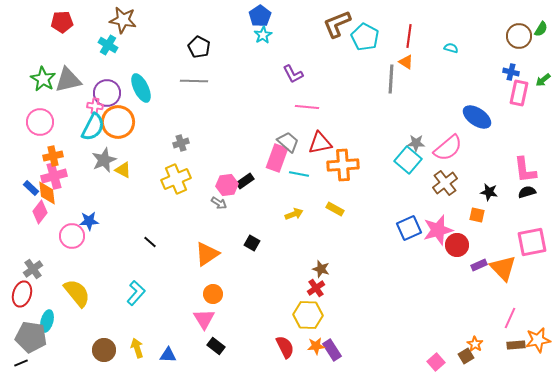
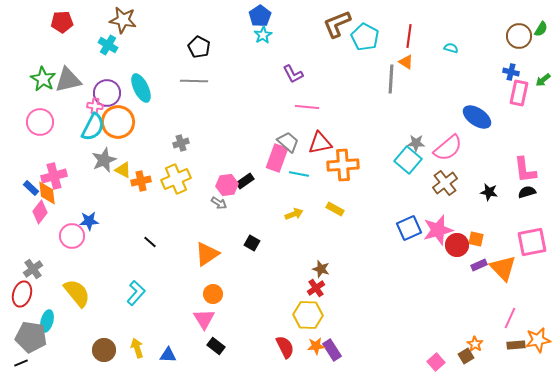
orange cross at (53, 156): moved 88 px right, 25 px down
orange square at (477, 215): moved 1 px left, 24 px down
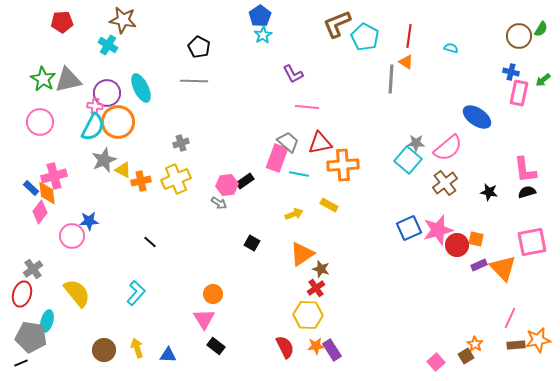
yellow rectangle at (335, 209): moved 6 px left, 4 px up
orange triangle at (207, 254): moved 95 px right
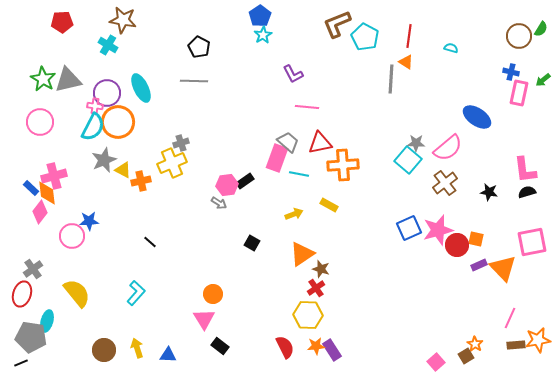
yellow cross at (176, 179): moved 4 px left, 16 px up
black rectangle at (216, 346): moved 4 px right
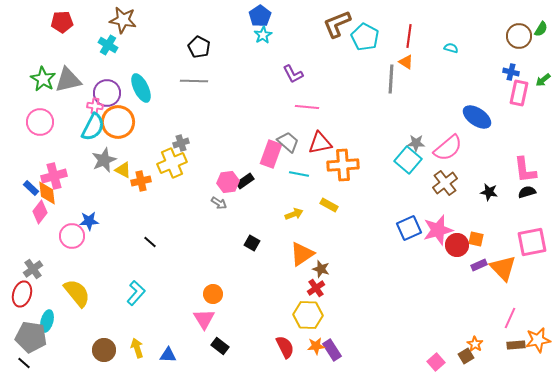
pink rectangle at (277, 158): moved 6 px left, 4 px up
pink hexagon at (227, 185): moved 1 px right, 3 px up
black line at (21, 363): moved 3 px right; rotated 64 degrees clockwise
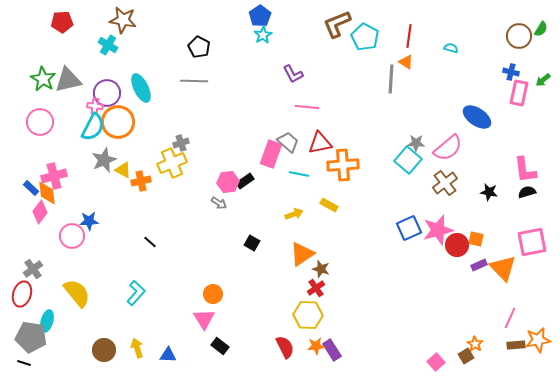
black line at (24, 363): rotated 24 degrees counterclockwise
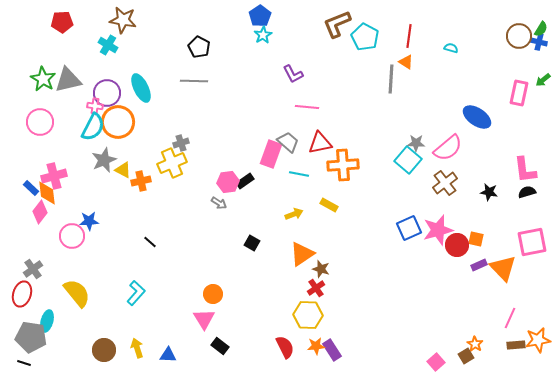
blue cross at (511, 72): moved 28 px right, 30 px up
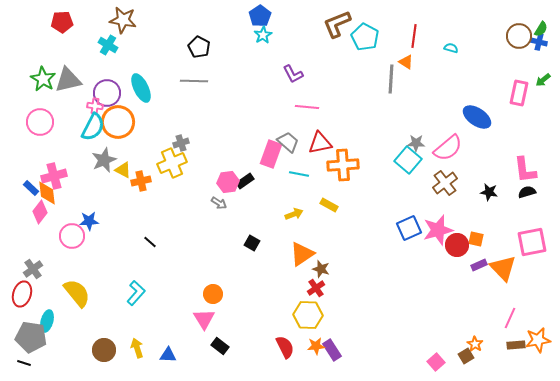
red line at (409, 36): moved 5 px right
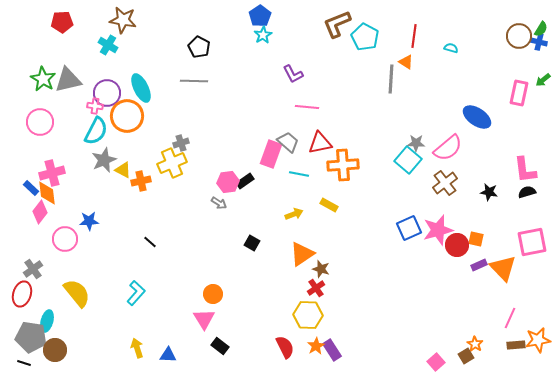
orange circle at (118, 122): moved 9 px right, 6 px up
cyan semicircle at (93, 127): moved 3 px right, 4 px down
pink cross at (54, 176): moved 2 px left, 3 px up
pink circle at (72, 236): moved 7 px left, 3 px down
orange star at (316, 346): rotated 24 degrees counterclockwise
brown circle at (104, 350): moved 49 px left
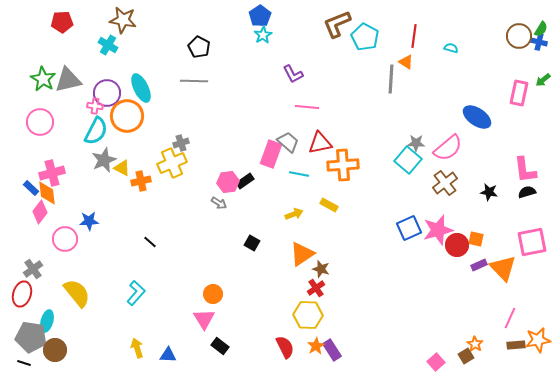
yellow triangle at (123, 170): moved 1 px left, 2 px up
